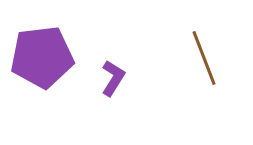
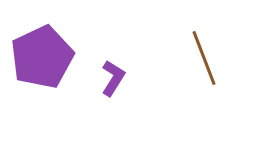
purple pentagon: rotated 18 degrees counterclockwise
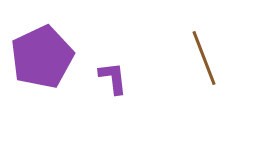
purple L-shape: rotated 39 degrees counterclockwise
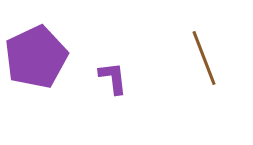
purple pentagon: moved 6 px left
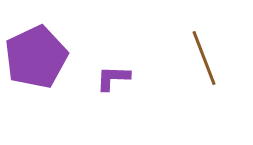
purple L-shape: rotated 81 degrees counterclockwise
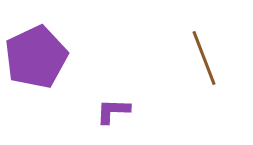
purple L-shape: moved 33 px down
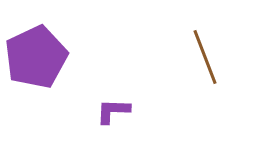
brown line: moved 1 px right, 1 px up
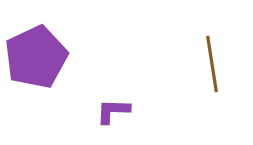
brown line: moved 7 px right, 7 px down; rotated 12 degrees clockwise
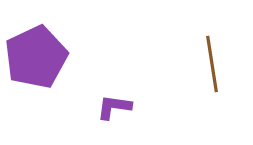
purple L-shape: moved 1 px right, 4 px up; rotated 6 degrees clockwise
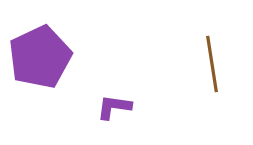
purple pentagon: moved 4 px right
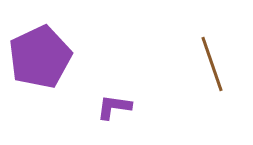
brown line: rotated 10 degrees counterclockwise
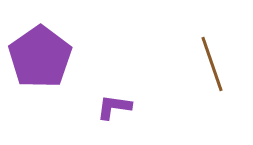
purple pentagon: rotated 10 degrees counterclockwise
